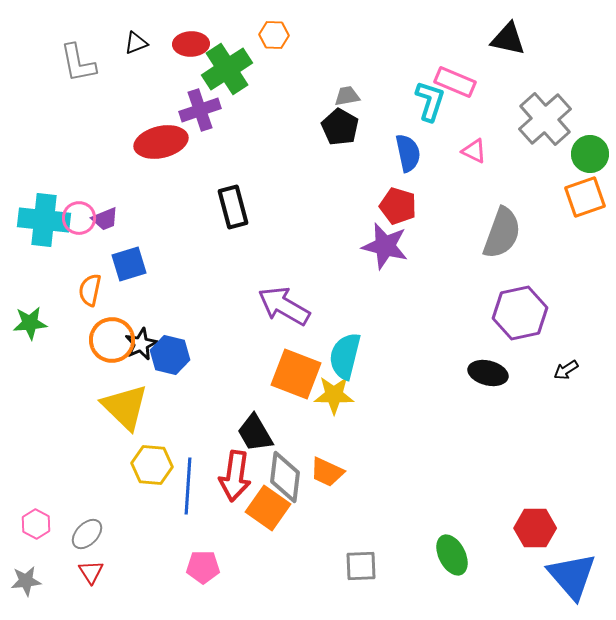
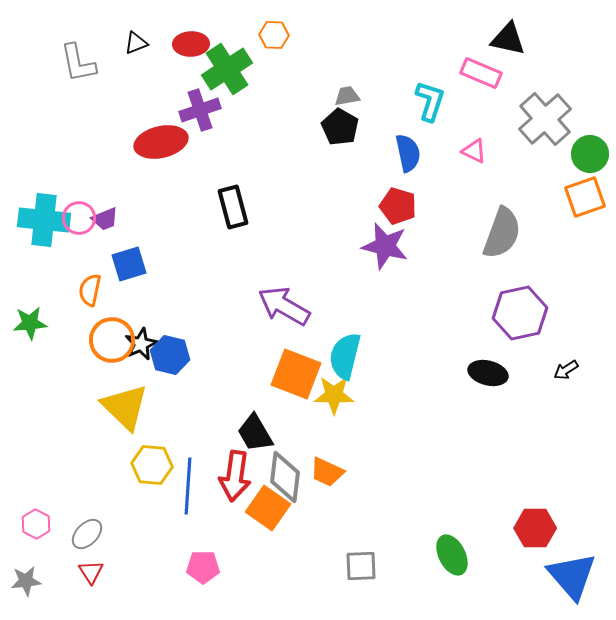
pink rectangle at (455, 82): moved 26 px right, 9 px up
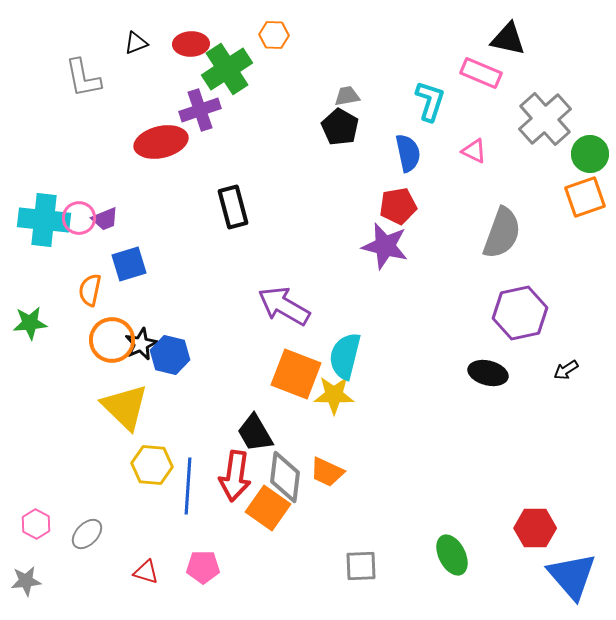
gray L-shape at (78, 63): moved 5 px right, 15 px down
red pentagon at (398, 206): rotated 27 degrees counterclockwise
red triangle at (91, 572): moved 55 px right; rotated 40 degrees counterclockwise
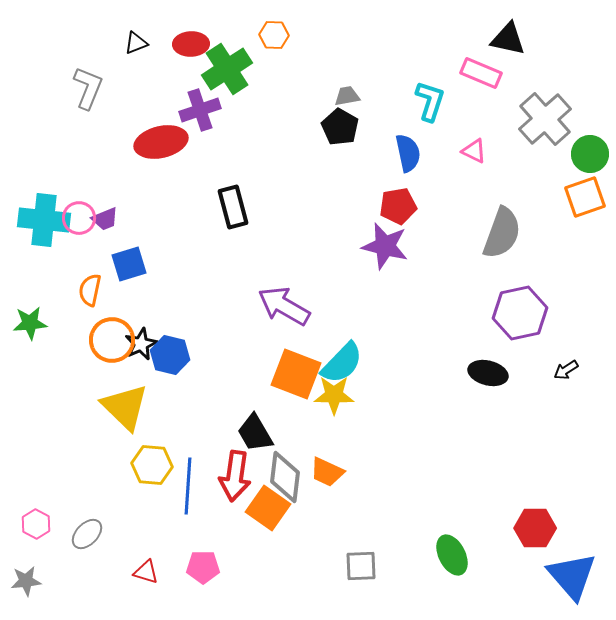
gray L-shape at (83, 78): moved 5 px right, 10 px down; rotated 147 degrees counterclockwise
cyan semicircle at (345, 356): moved 3 px left, 7 px down; rotated 150 degrees counterclockwise
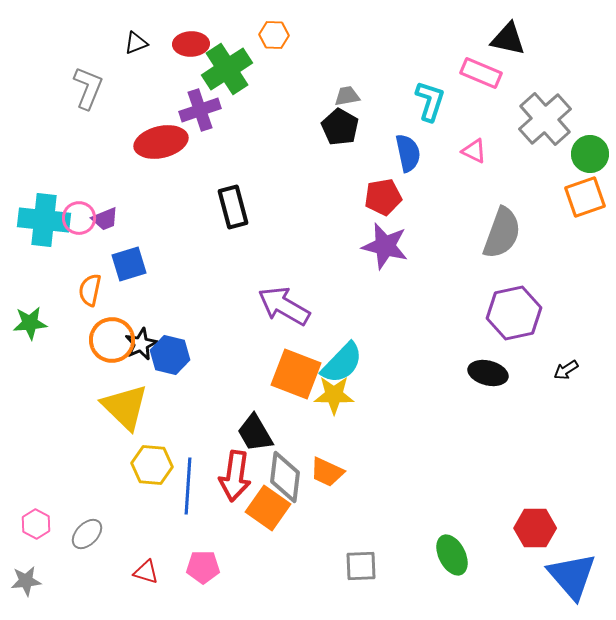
red pentagon at (398, 206): moved 15 px left, 9 px up
purple hexagon at (520, 313): moved 6 px left
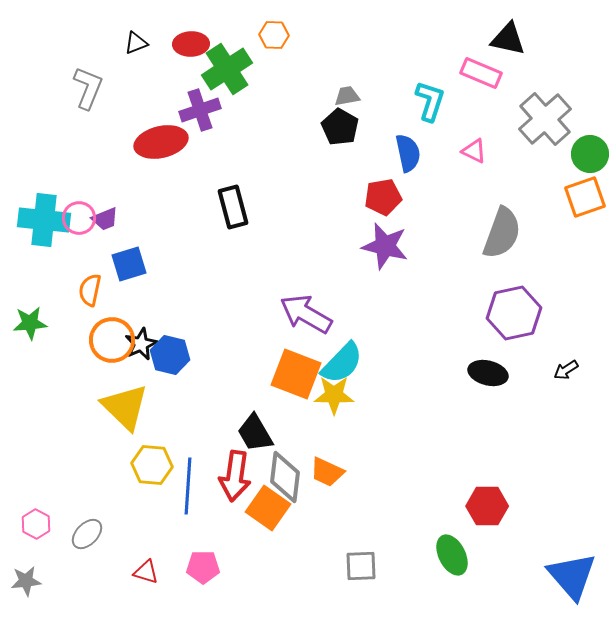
purple arrow at (284, 306): moved 22 px right, 8 px down
red hexagon at (535, 528): moved 48 px left, 22 px up
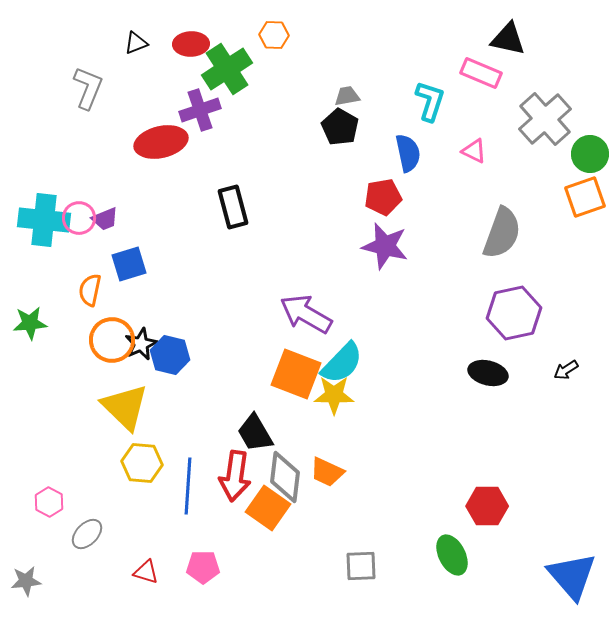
yellow hexagon at (152, 465): moved 10 px left, 2 px up
pink hexagon at (36, 524): moved 13 px right, 22 px up
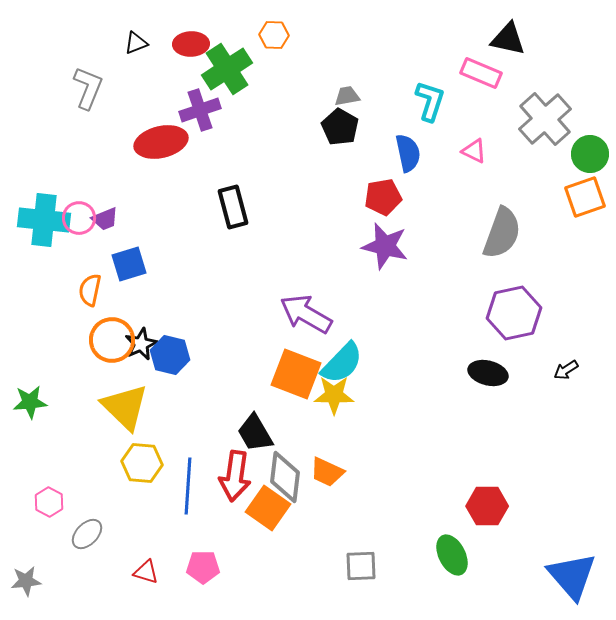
green star at (30, 323): moved 79 px down
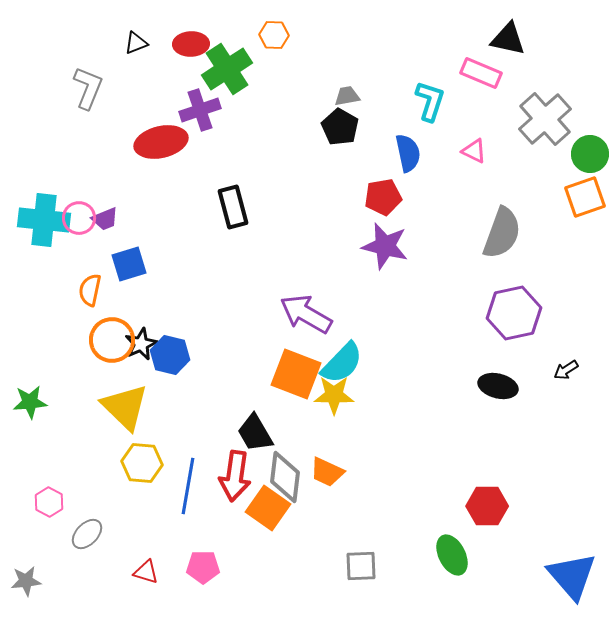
black ellipse at (488, 373): moved 10 px right, 13 px down
blue line at (188, 486): rotated 6 degrees clockwise
